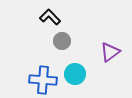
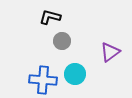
black L-shape: rotated 30 degrees counterclockwise
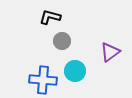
cyan circle: moved 3 px up
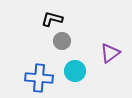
black L-shape: moved 2 px right, 2 px down
purple triangle: moved 1 px down
blue cross: moved 4 px left, 2 px up
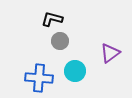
gray circle: moved 2 px left
